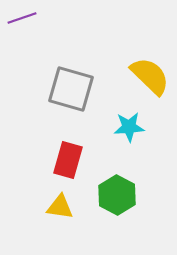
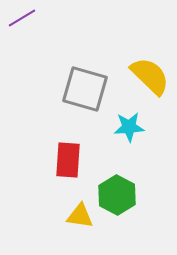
purple line: rotated 12 degrees counterclockwise
gray square: moved 14 px right
red rectangle: rotated 12 degrees counterclockwise
yellow triangle: moved 20 px right, 9 px down
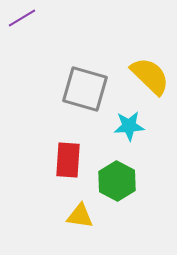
cyan star: moved 1 px up
green hexagon: moved 14 px up
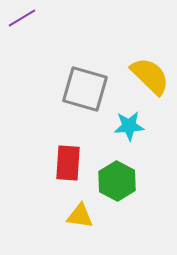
red rectangle: moved 3 px down
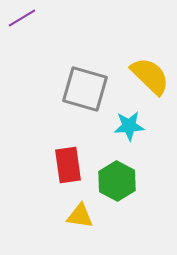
red rectangle: moved 2 px down; rotated 12 degrees counterclockwise
